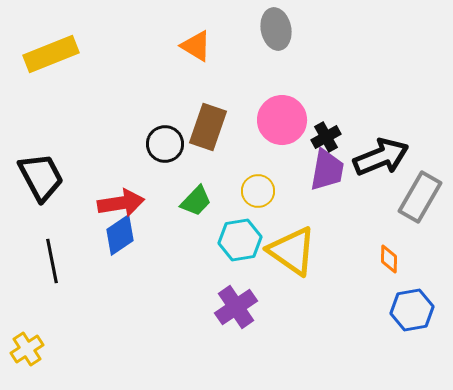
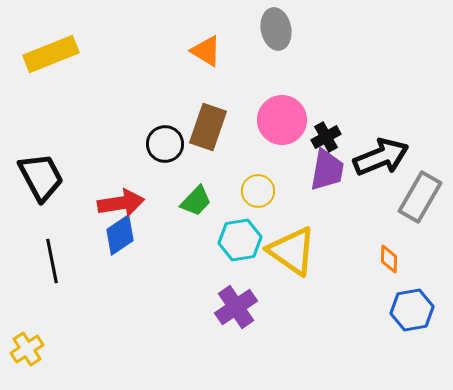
orange triangle: moved 10 px right, 5 px down
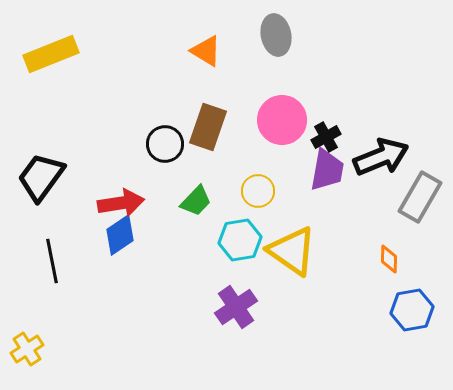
gray ellipse: moved 6 px down
black trapezoid: rotated 116 degrees counterclockwise
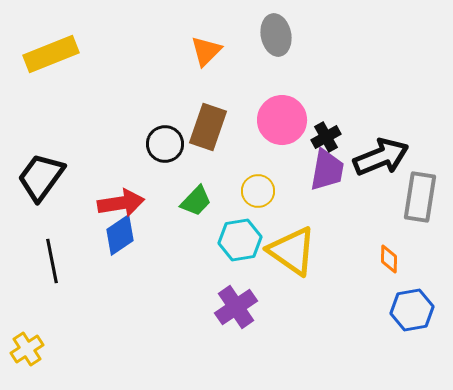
orange triangle: rotated 44 degrees clockwise
gray rectangle: rotated 21 degrees counterclockwise
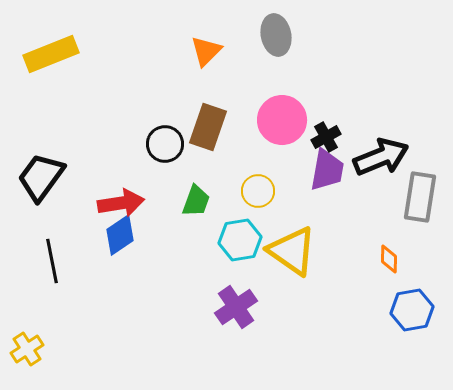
green trapezoid: rotated 24 degrees counterclockwise
